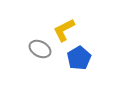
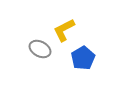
blue pentagon: moved 4 px right
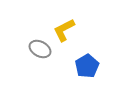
blue pentagon: moved 4 px right, 8 px down
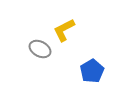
blue pentagon: moved 5 px right, 5 px down
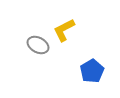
gray ellipse: moved 2 px left, 4 px up
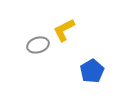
gray ellipse: rotated 45 degrees counterclockwise
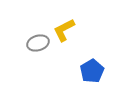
gray ellipse: moved 2 px up
